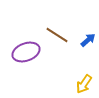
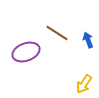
brown line: moved 2 px up
blue arrow: rotated 70 degrees counterclockwise
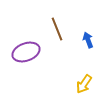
brown line: moved 4 px up; rotated 35 degrees clockwise
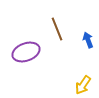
yellow arrow: moved 1 px left, 1 px down
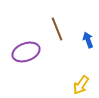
yellow arrow: moved 2 px left
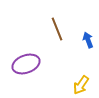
purple ellipse: moved 12 px down
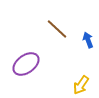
brown line: rotated 25 degrees counterclockwise
purple ellipse: rotated 16 degrees counterclockwise
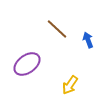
purple ellipse: moved 1 px right
yellow arrow: moved 11 px left
